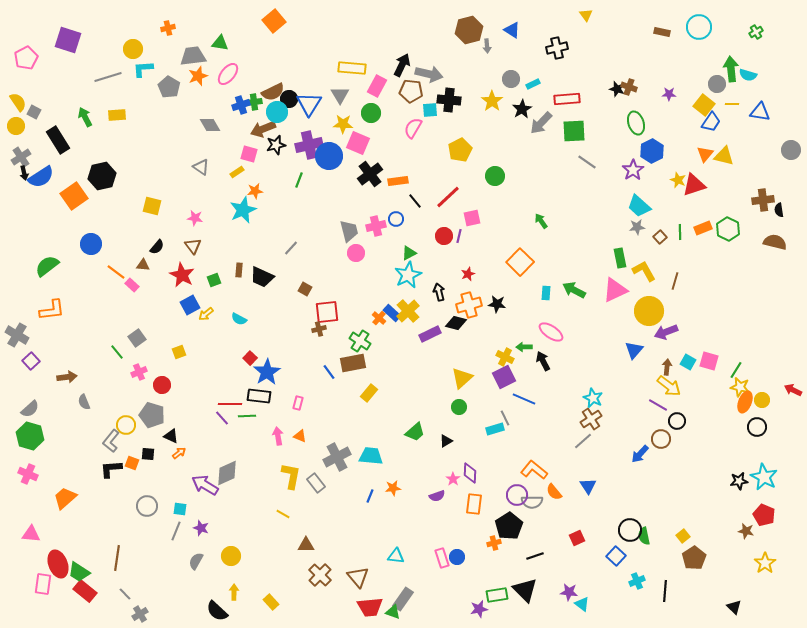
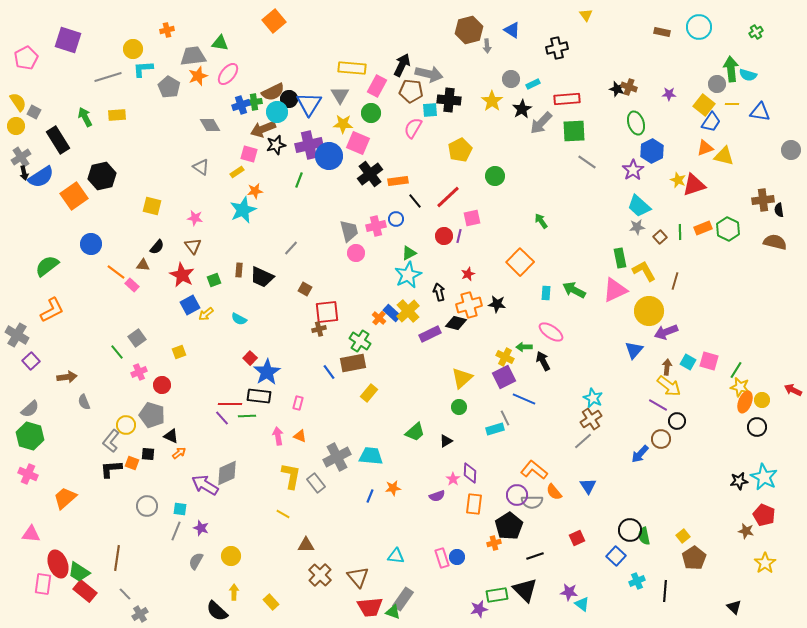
orange cross at (168, 28): moved 1 px left, 2 px down
orange triangle at (705, 154): moved 6 px up; rotated 30 degrees clockwise
orange L-shape at (52, 310): rotated 20 degrees counterclockwise
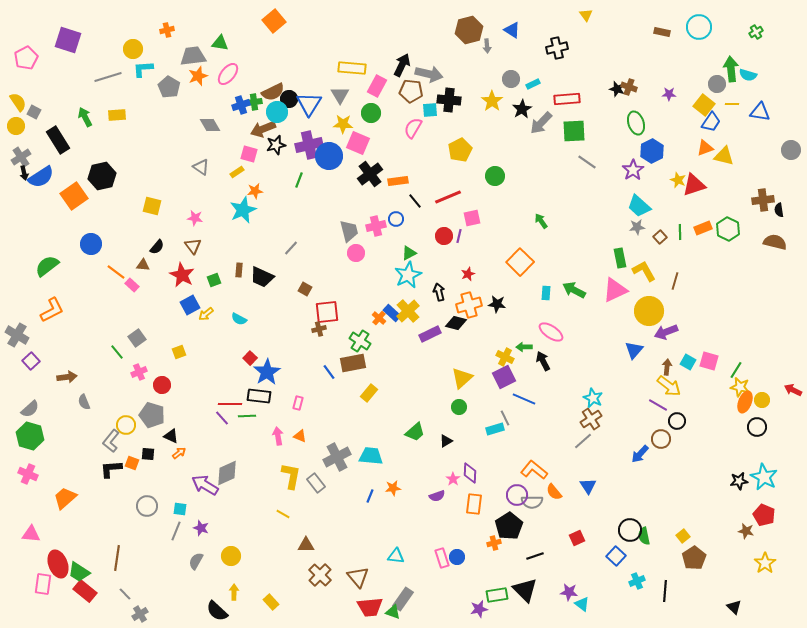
red line at (448, 197): rotated 20 degrees clockwise
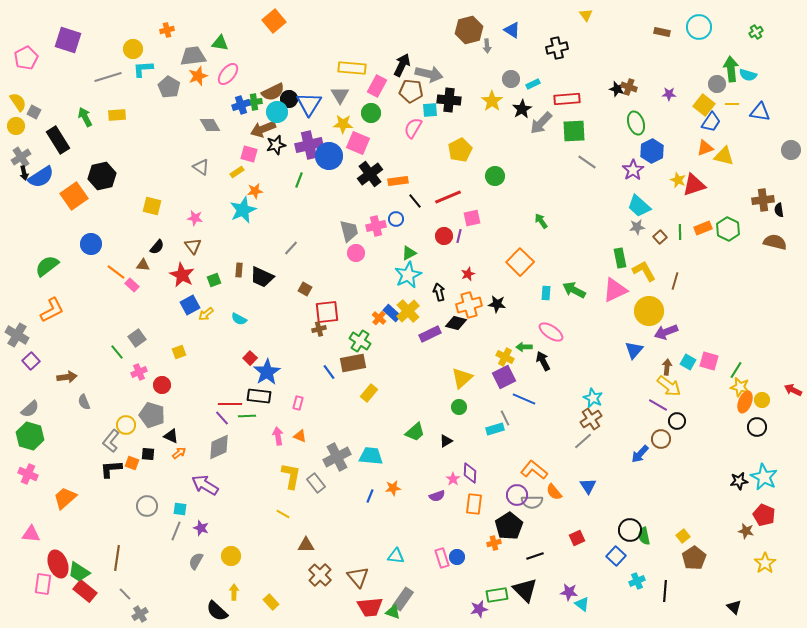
gray diamond at (227, 473): moved 8 px left, 26 px up
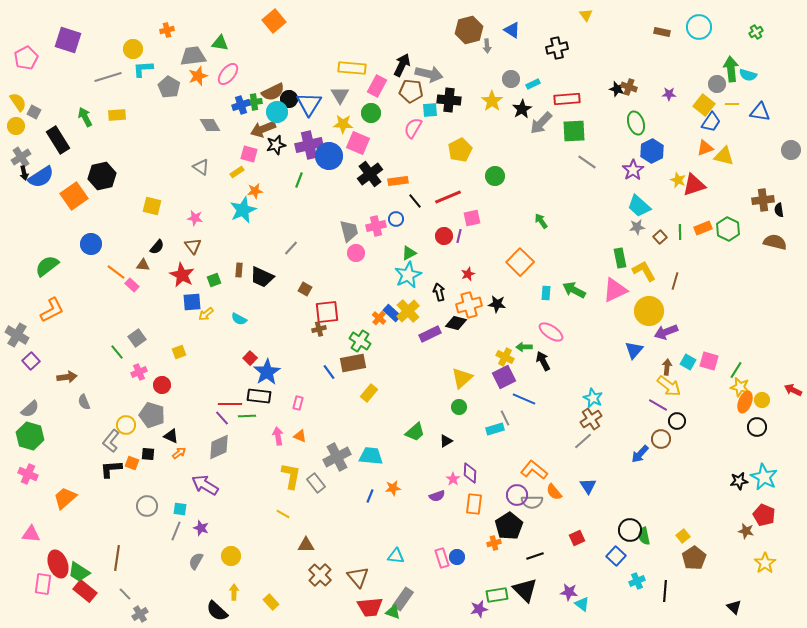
blue square at (190, 305): moved 2 px right, 3 px up; rotated 24 degrees clockwise
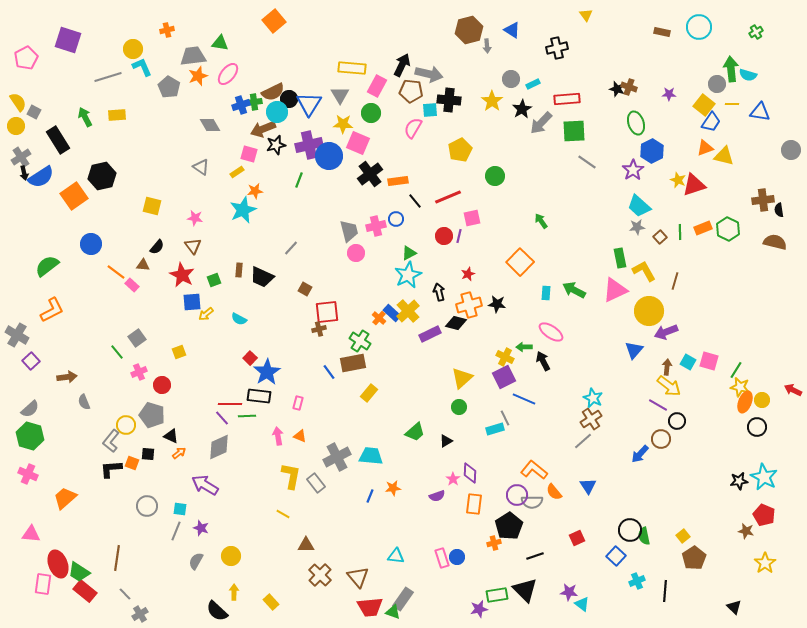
cyan L-shape at (143, 69): moved 1 px left, 2 px up; rotated 70 degrees clockwise
